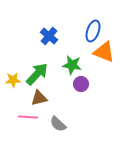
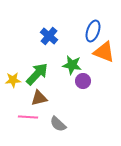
purple circle: moved 2 px right, 3 px up
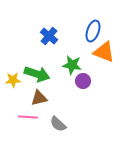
green arrow: rotated 65 degrees clockwise
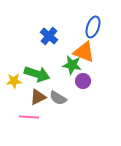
blue ellipse: moved 4 px up
orange triangle: moved 20 px left
yellow star: moved 1 px right, 1 px down
brown triangle: moved 1 px left, 1 px up; rotated 12 degrees counterclockwise
pink line: moved 1 px right
gray semicircle: moved 26 px up; rotated 12 degrees counterclockwise
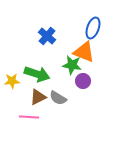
blue ellipse: moved 1 px down
blue cross: moved 2 px left
yellow star: moved 2 px left
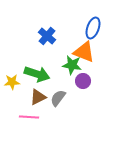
yellow star: moved 1 px down
gray semicircle: rotated 96 degrees clockwise
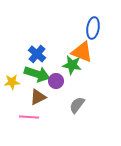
blue ellipse: rotated 10 degrees counterclockwise
blue cross: moved 10 px left, 18 px down
orange triangle: moved 2 px left
purple circle: moved 27 px left
gray semicircle: moved 19 px right, 7 px down
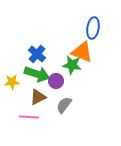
gray semicircle: moved 13 px left
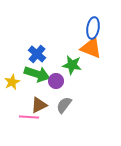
orange triangle: moved 9 px right, 4 px up
yellow star: rotated 21 degrees counterclockwise
brown triangle: moved 1 px right, 8 px down
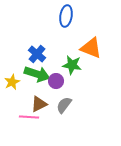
blue ellipse: moved 27 px left, 12 px up
brown triangle: moved 1 px up
